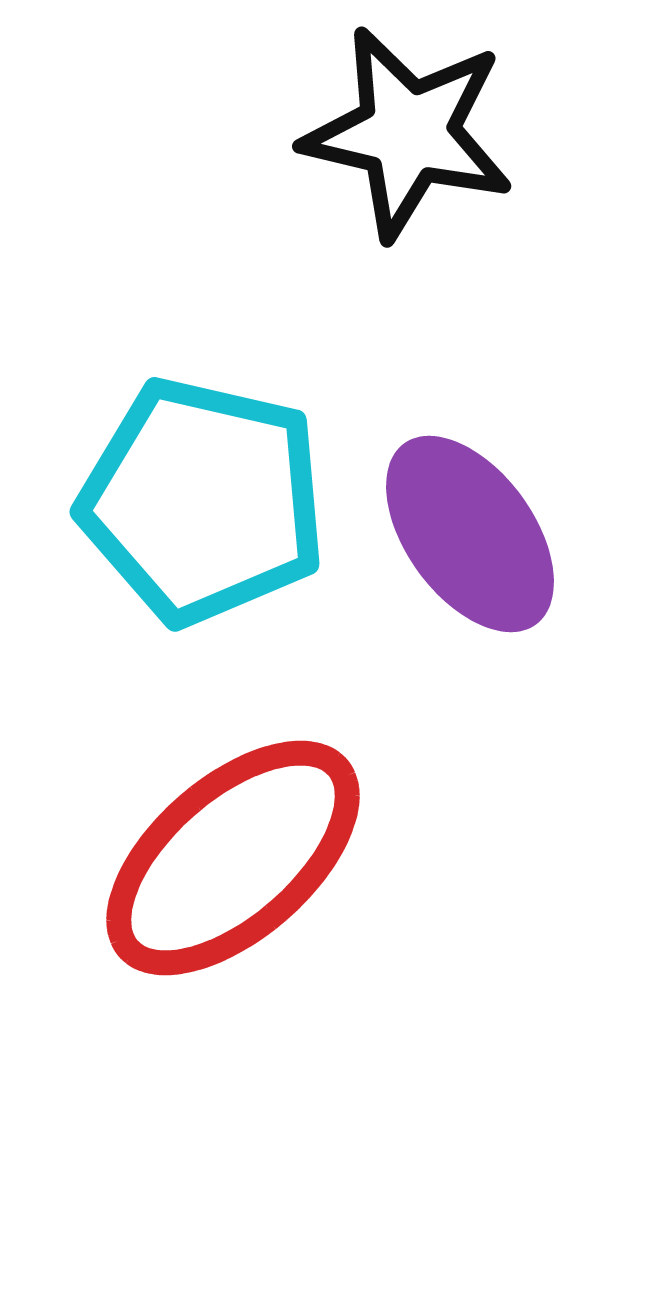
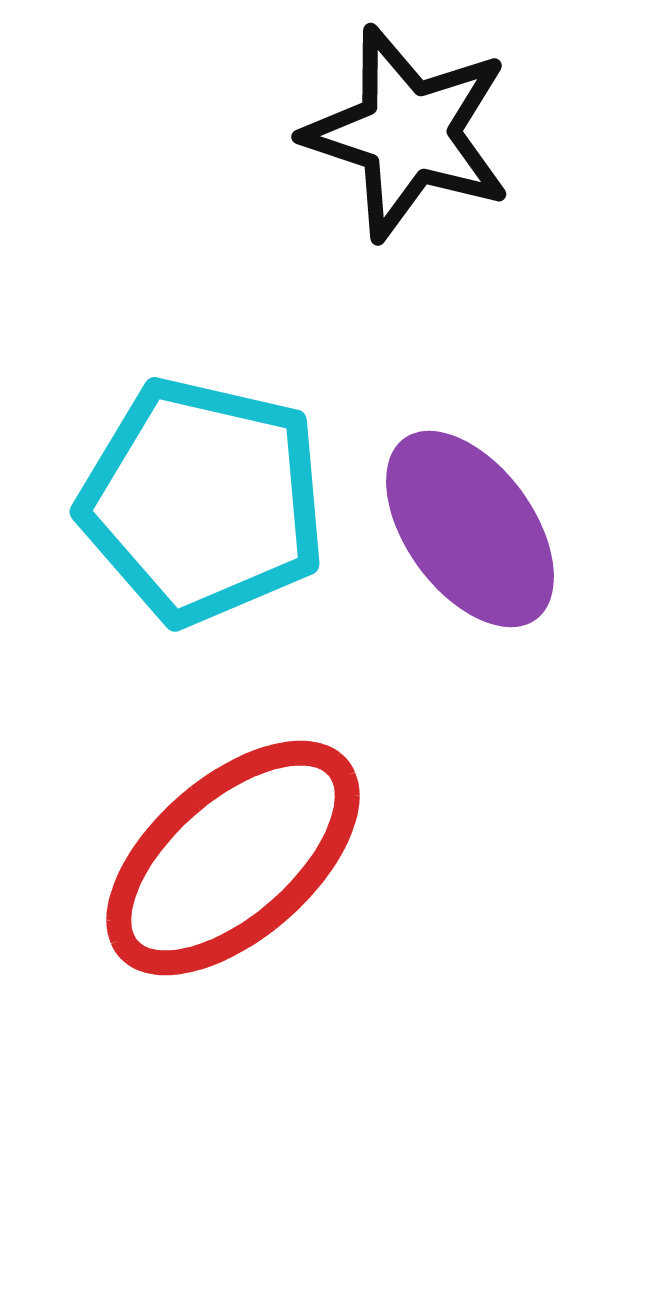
black star: rotated 5 degrees clockwise
purple ellipse: moved 5 px up
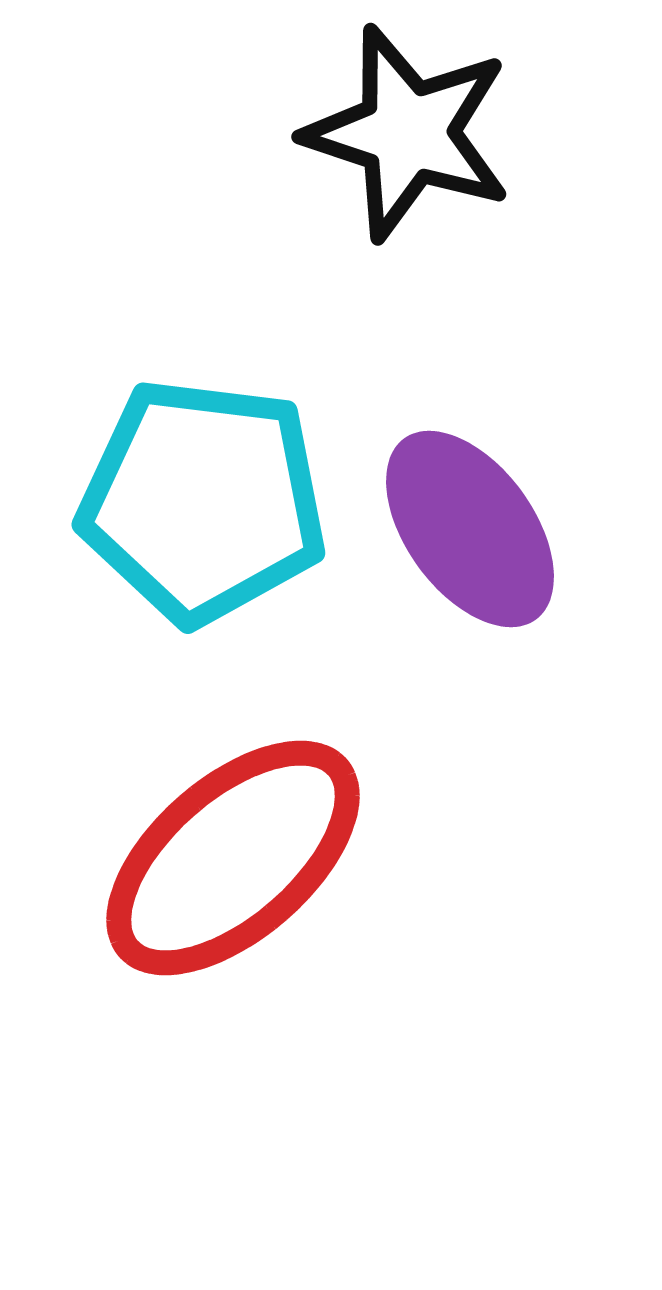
cyan pentagon: rotated 6 degrees counterclockwise
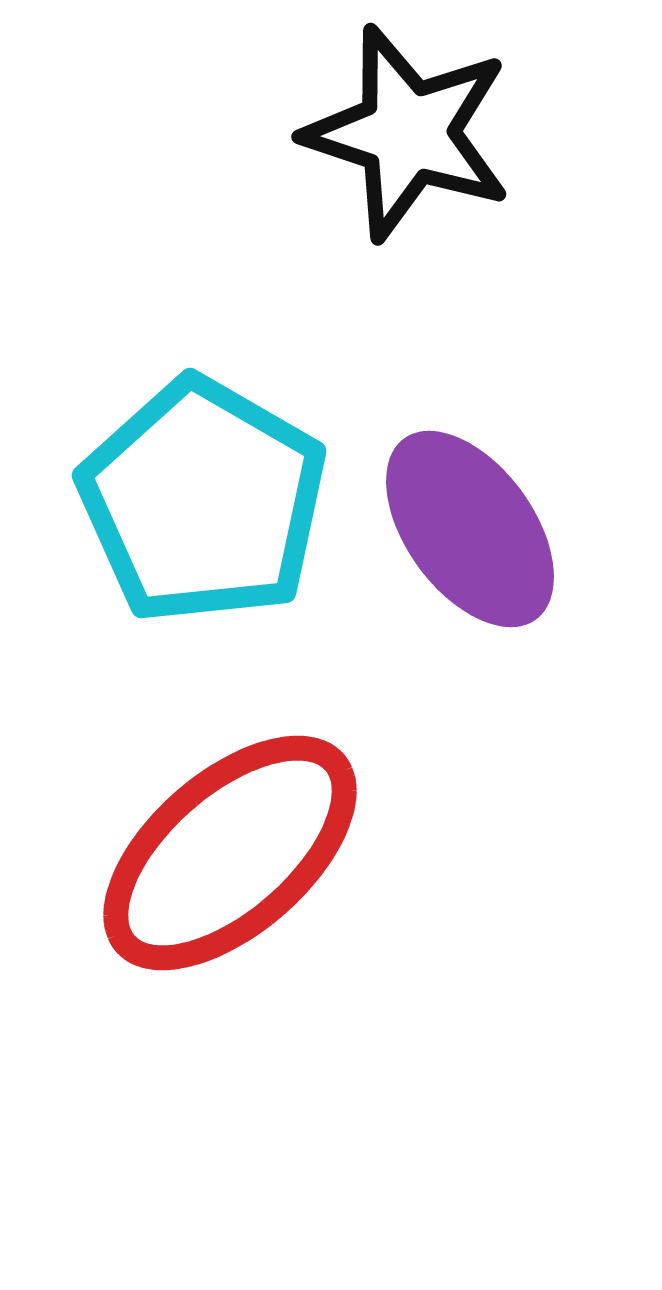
cyan pentagon: rotated 23 degrees clockwise
red ellipse: moved 3 px left, 5 px up
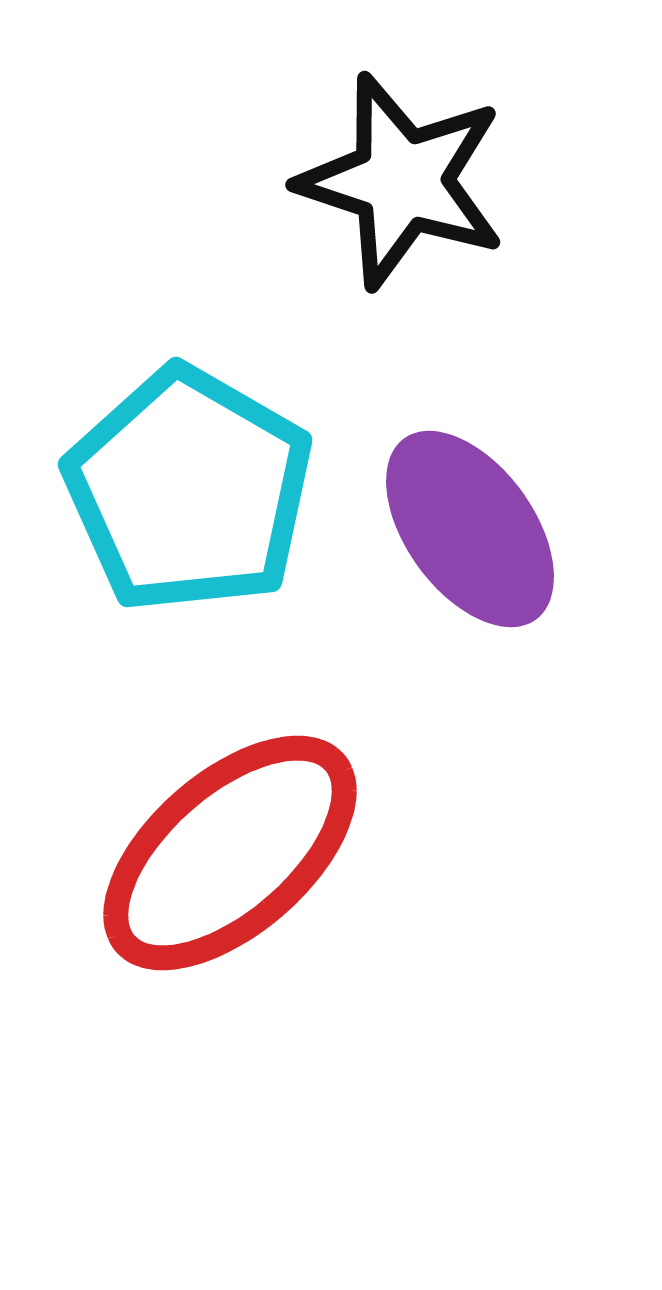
black star: moved 6 px left, 48 px down
cyan pentagon: moved 14 px left, 11 px up
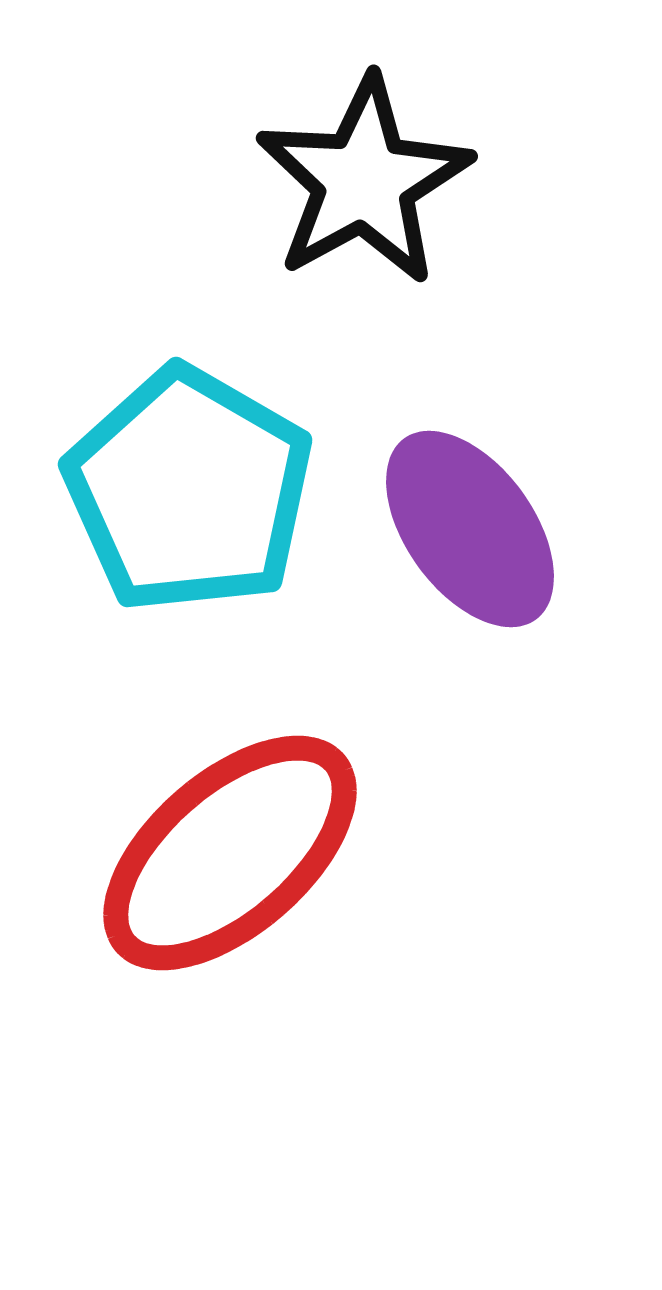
black star: moved 38 px left; rotated 25 degrees clockwise
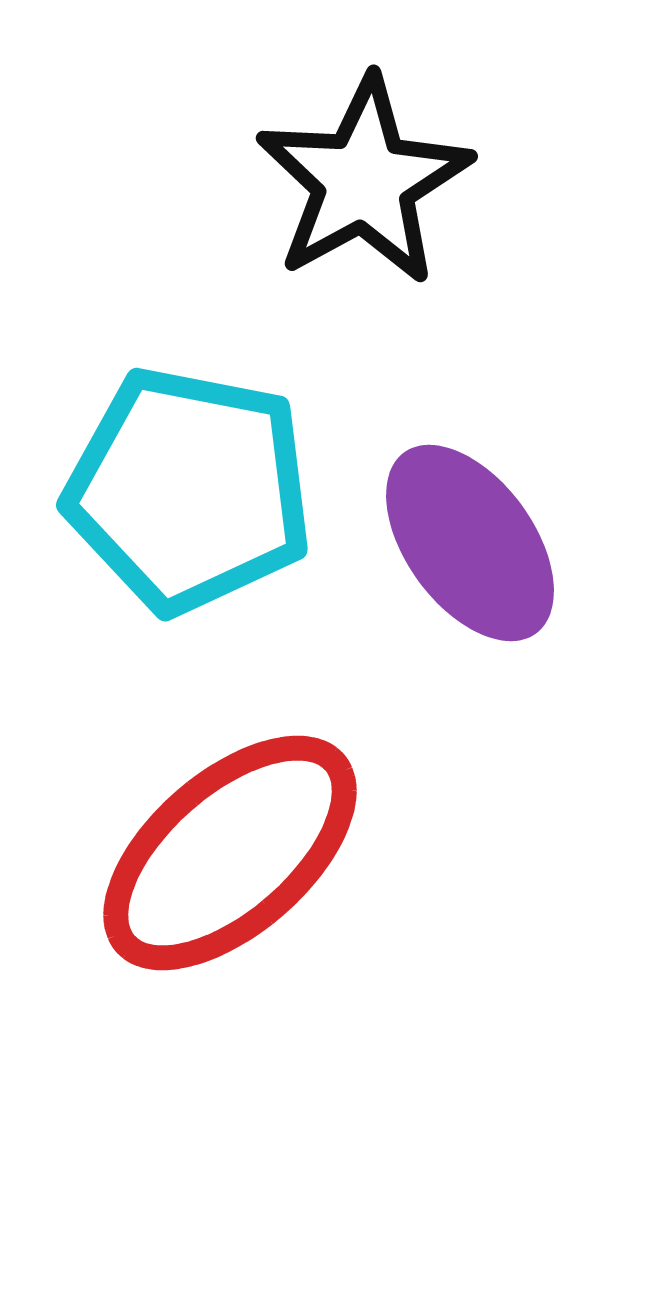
cyan pentagon: rotated 19 degrees counterclockwise
purple ellipse: moved 14 px down
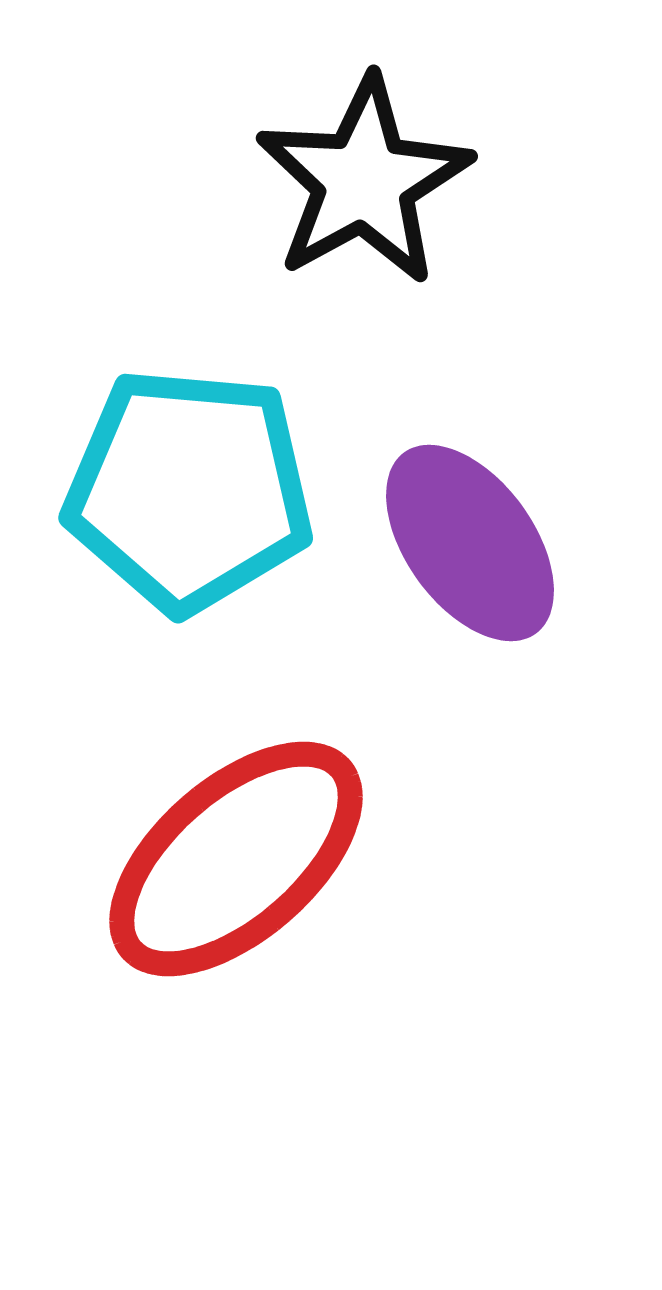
cyan pentagon: rotated 6 degrees counterclockwise
red ellipse: moved 6 px right, 6 px down
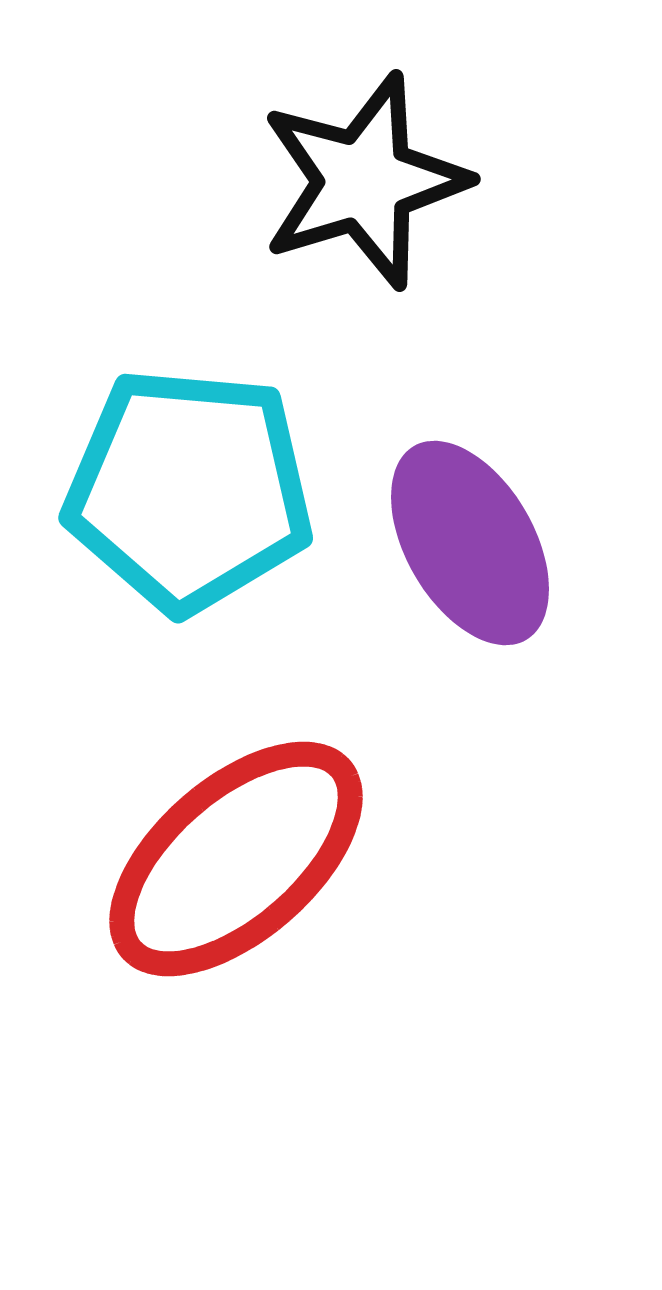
black star: rotated 12 degrees clockwise
purple ellipse: rotated 6 degrees clockwise
